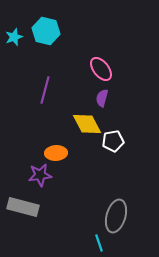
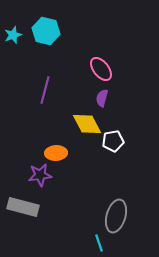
cyan star: moved 1 px left, 2 px up
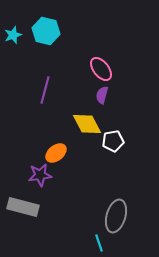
purple semicircle: moved 3 px up
orange ellipse: rotated 35 degrees counterclockwise
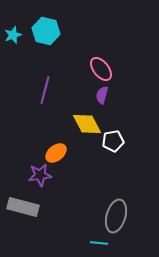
cyan line: rotated 66 degrees counterclockwise
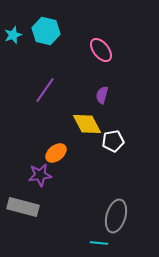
pink ellipse: moved 19 px up
purple line: rotated 20 degrees clockwise
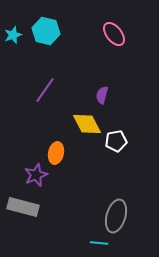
pink ellipse: moved 13 px right, 16 px up
white pentagon: moved 3 px right
orange ellipse: rotated 40 degrees counterclockwise
purple star: moved 4 px left; rotated 15 degrees counterclockwise
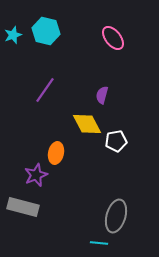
pink ellipse: moved 1 px left, 4 px down
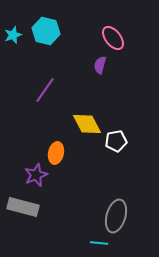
purple semicircle: moved 2 px left, 30 px up
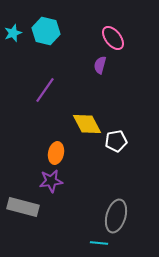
cyan star: moved 2 px up
purple star: moved 15 px right, 6 px down; rotated 15 degrees clockwise
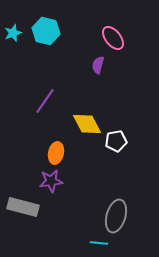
purple semicircle: moved 2 px left
purple line: moved 11 px down
